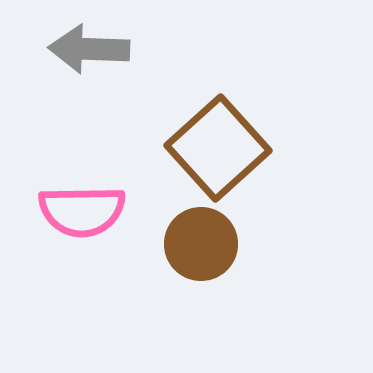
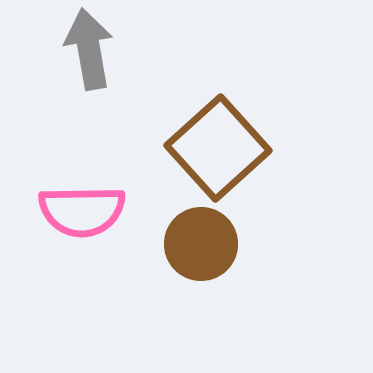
gray arrow: rotated 78 degrees clockwise
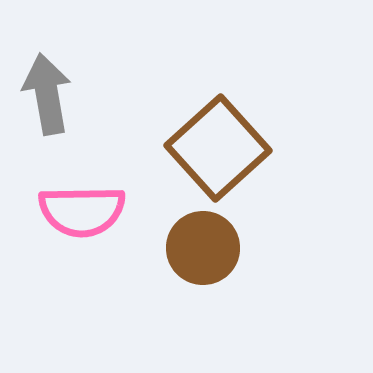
gray arrow: moved 42 px left, 45 px down
brown circle: moved 2 px right, 4 px down
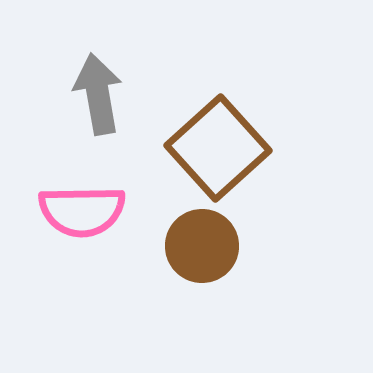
gray arrow: moved 51 px right
brown circle: moved 1 px left, 2 px up
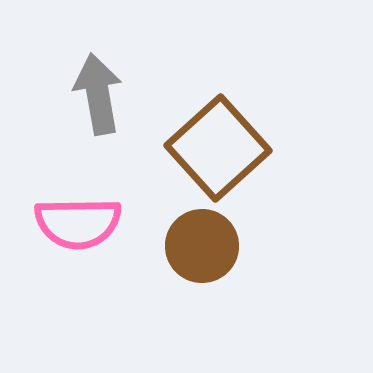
pink semicircle: moved 4 px left, 12 px down
